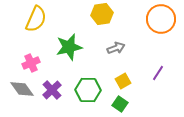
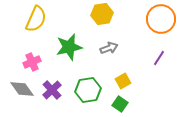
gray arrow: moved 7 px left
pink cross: moved 1 px right, 1 px up
purple line: moved 1 px right, 15 px up
green hexagon: rotated 10 degrees counterclockwise
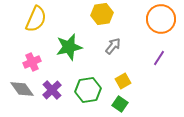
gray arrow: moved 4 px right, 2 px up; rotated 30 degrees counterclockwise
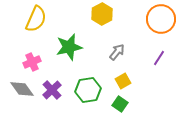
yellow hexagon: rotated 20 degrees counterclockwise
gray arrow: moved 4 px right, 6 px down
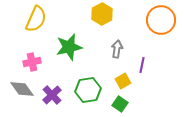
orange circle: moved 1 px down
gray arrow: moved 3 px up; rotated 30 degrees counterclockwise
purple line: moved 17 px left, 7 px down; rotated 21 degrees counterclockwise
pink cross: rotated 12 degrees clockwise
purple cross: moved 5 px down
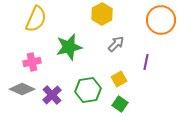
gray arrow: moved 1 px left, 5 px up; rotated 36 degrees clockwise
purple line: moved 4 px right, 3 px up
yellow square: moved 4 px left, 2 px up
gray diamond: rotated 30 degrees counterclockwise
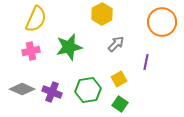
orange circle: moved 1 px right, 2 px down
pink cross: moved 1 px left, 11 px up
purple cross: moved 3 px up; rotated 24 degrees counterclockwise
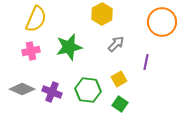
green hexagon: rotated 15 degrees clockwise
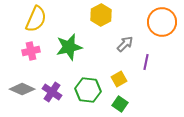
yellow hexagon: moved 1 px left, 1 px down
gray arrow: moved 9 px right
purple cross: rotated 12 degrees clockwise
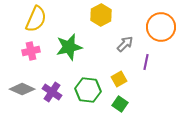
orange circle: moved 1 px left, 5 px down
